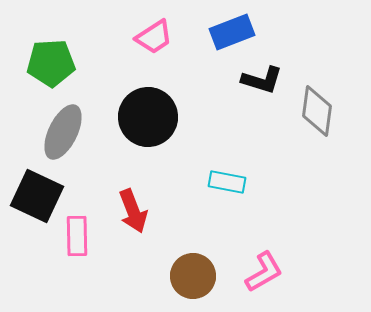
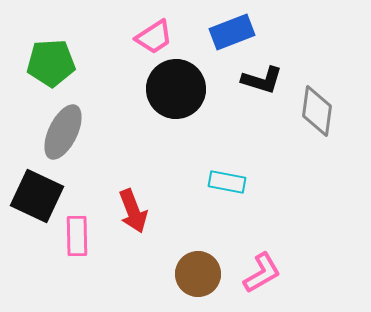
black circle: moved 28 px right, 28 px up
pink L-shape: moved 2 px left, 1 px down
brown circle: moved 5 px right, 2 px up
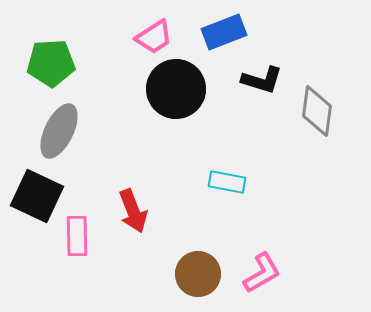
blue rectangle: moved 8 px left
gray ellipse: moved 4 px left, 1 px up
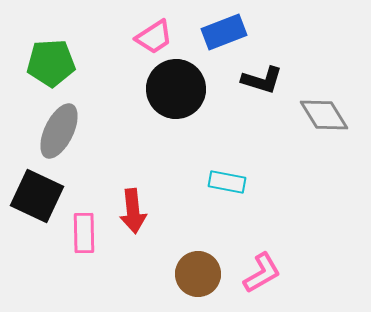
gray diamond: moved 7 px right, 4 px down; rotated 39 degrees counterclockwise
red arrow: rotated 15 degrees clockwise
pink rectangle: moved 7 px right, 3 px up
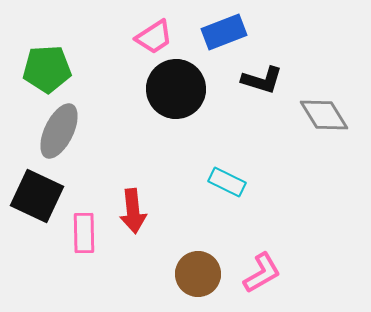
green pentagon: moved 4 px left, 6 px down
cyan rectangle: rotated 15 degrees clockwise
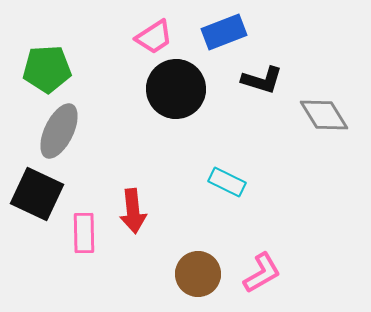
black square: moved 2 px up
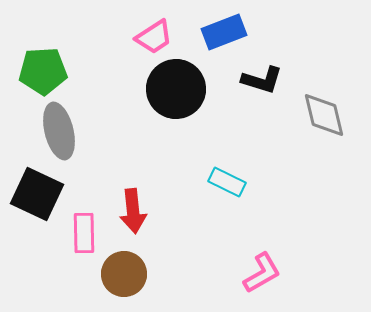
green pentagon: moved 4 px left, 2 px down
gray diamond: rotated 18 degrees clockwise
gray ellipse: rotated 40 degrees counterclockwise
brown circle: moved 74 px left
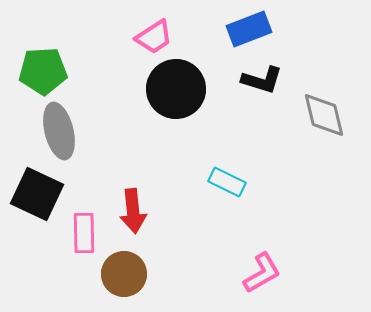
blue rectangle: moved 25 px right, 3 px up
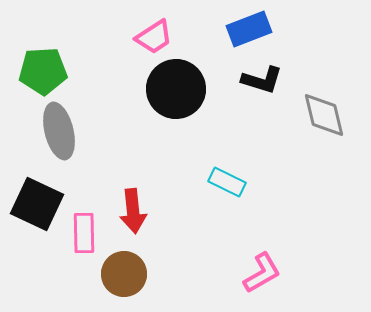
black square: moved 10 px down
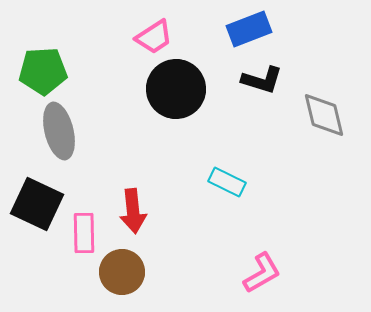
brown circle: moved 2 px left, 2 px up
